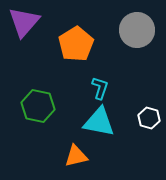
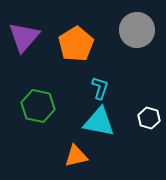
purple triangle: moved 15 px down
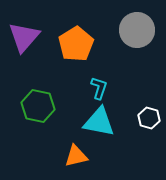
cyan L-shape: moved 1 px left
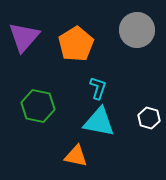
cyan L-shape: moved 1 px left
orange triangle: rotated 25 degrees clockwise
